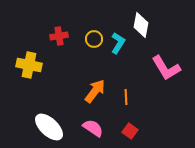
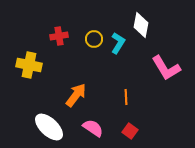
orange arrow: moved 19 px left, 4 px down
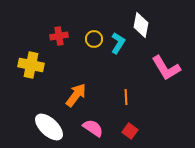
yellow cross: moved 2 px right
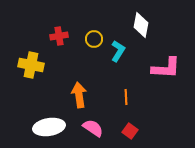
cyan L-shape: moved 8 px down
pink L-shape: rotated 56 degrees counterclockwise
orange arrow: moved 3 px right; rotated 45 degrees counterclockwise
white ellipse: rotated 52 degrees counterclockwise
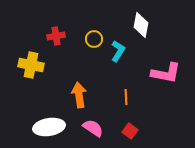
red cross: moved 3 px left
pink L-shape: moved 5 px down; rotated 8 degrees clockwise
